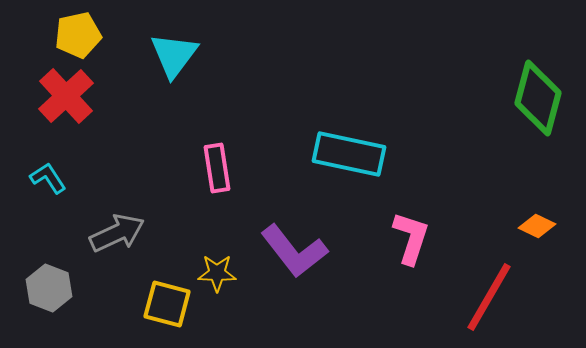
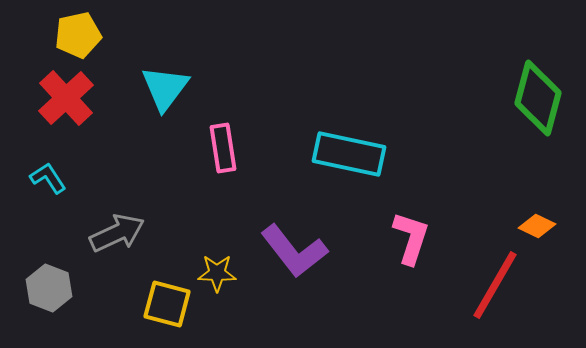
cyan triangle: moved 9 px left, 33 px down
red cross: moved 2 px down
pink rectangle: moved 6 px right, 20 px up
red line: moved 6 px right, 12 px up
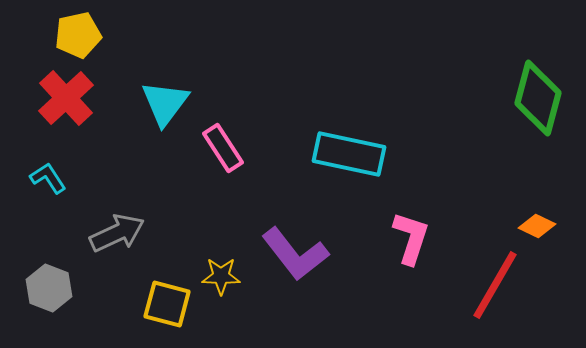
cyan triangle: moved 15 px down
pink rectangle: rotated 24 degrees counterclockwise
purple L-shape: moved 1 px right, 3 px down
yellow star: moved 4 px right, 3 px down
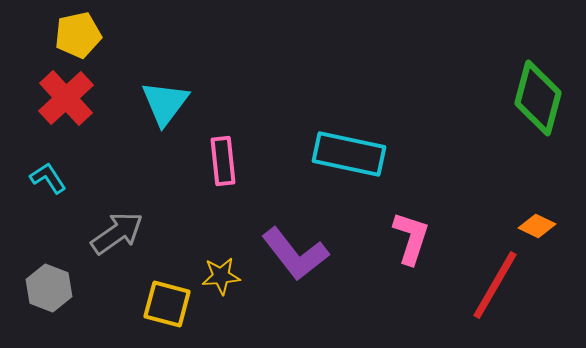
pink rectangle: moved 13 px down; rotated 27 degrees clockwise
gray arrow: rotated 10 degrees counterclockwise
yellow star: rotated 6 degrees counterclockwise
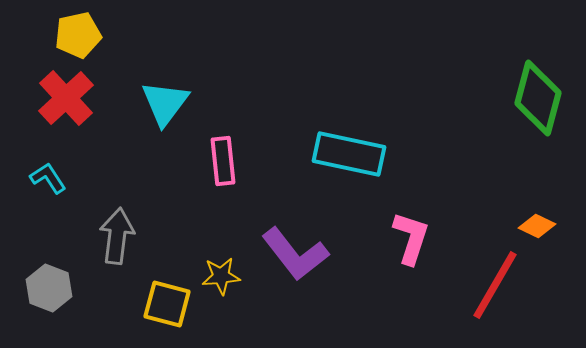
gray arrow: moved 3 px down; rotated 48 degrees counterclockwise
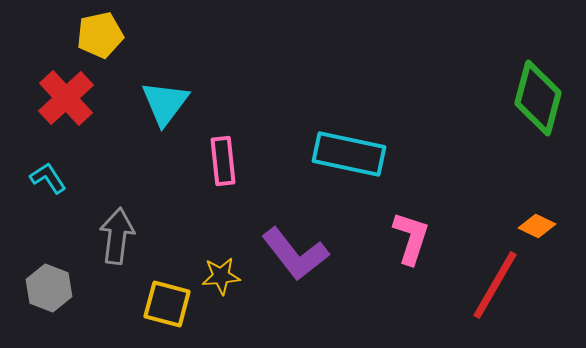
yellow pentagon: moved 22 px right
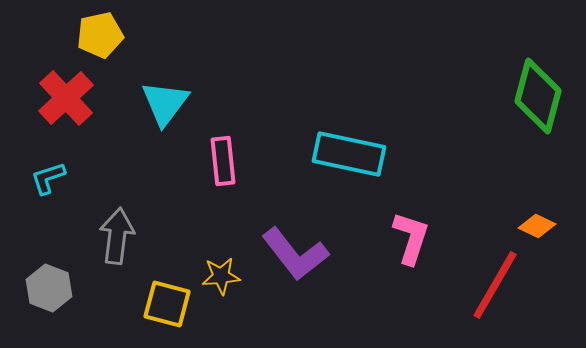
green diamond: moved 2 px up
cyan L-shape: rotated 75 degrees counterclockwise
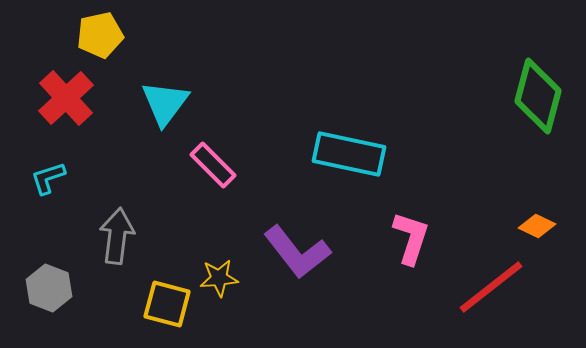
pink rectangle: moved 10 px left, 4 px down; rotated 39 degrees counterclockwise
purple L-shape: moved 2 px right, 2 px up
yellow star: moved 2 px left, 2 px down
red line: moved 4 px left, 2 px down; rotated 22 degrees clockwise
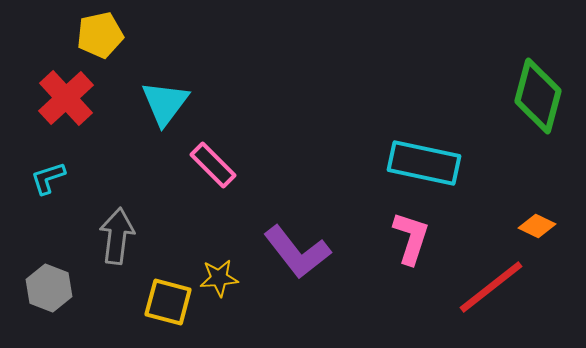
cyan rectangle: moved 75 px right, 9 px down
yellow square: moved 1 px right, 2 px up
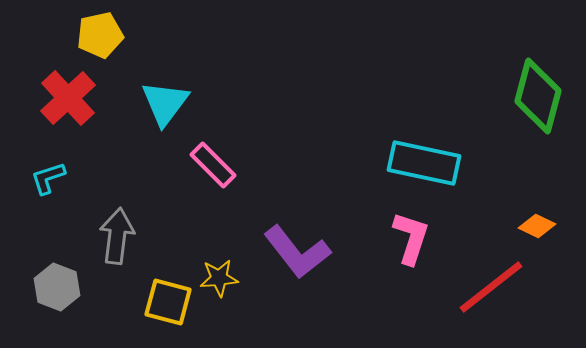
red cross: moved 2 px right
gray hexagon: moved 8 px right, 1 px up
